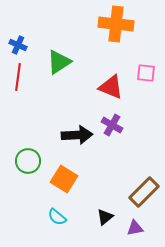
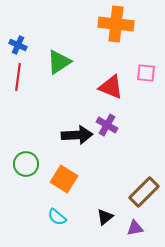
purple cross: moved 5 px left
green circle: moved 2 px left, 3 px down
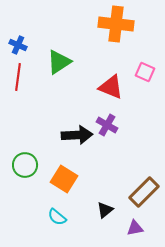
pink square: moved 1 px left, 1 px up; rotated 18 degrees clockwise
green circle: moved 1 px left, 1 px down
black triangle: moved 7 px up
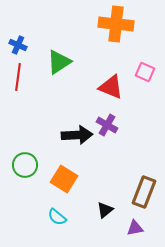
brown rectangle: rotated 24 degrees counterclockwise
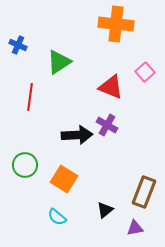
pink square: rotated 24 degrees clockwise
red line: moved 12 px right, 20 px down
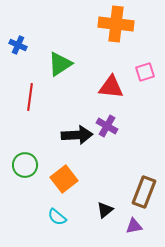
green triangle: moved 1 px right, 2 px down
pink square: rotated 24 degrees clockwise
red triangle: rotated 16 degrees counterclockwise
purple cross: moved 1 px down
orange square: rotated 20 degrees clockwise
purple triangle: moved 1 px left, 2 px up
